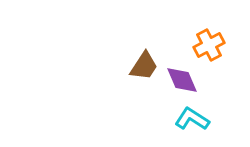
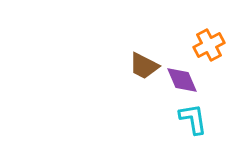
brown trapezoid: rotated 84 degrees clockwise
cyan L-shape: moved 1 px right; rotated 48 degrees clockwise
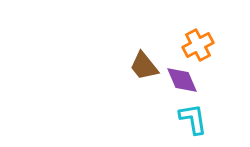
orange cross: moved 11 px left
brown trapezoid: rotated 24 degrees clockwise
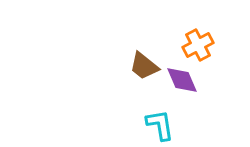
brown trapezoid: rotated 12 degrees counterclockwise
cyan L-shape: moved 33 px left, 6 px down
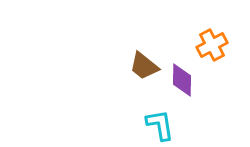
orange cross: moved 14 px right
purple diamond: rotated 24 degrees clockwise
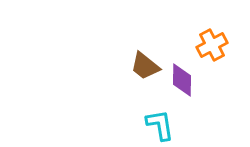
brown trapezoid: moved 1 px right
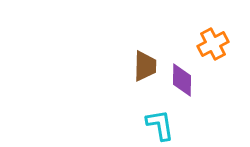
orange cross: moved 1 px right, 1 px up
brown trapezoid: rotated 128 degrees counterclockwise
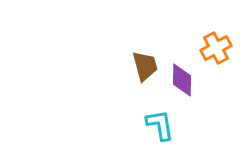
orange cross: moved 3 px right, 4 px down
brown trapezoid: rotated 16 degrees counterclockwise
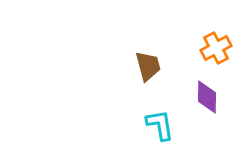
brown trapezoid: moved 3 px right
purple diamond: moved 25 px right, 17 px down
